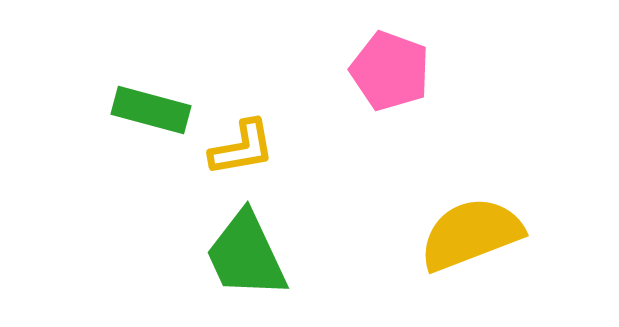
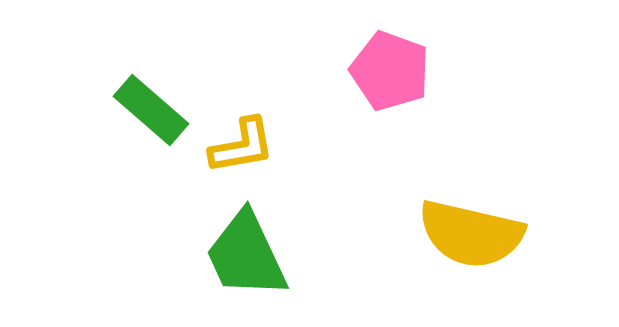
green rectangle: rotated 26 degrees clockwise
yellow L-shape: moved 2 px up
yellow semicircle: rotated 146 degrees counterclockwise
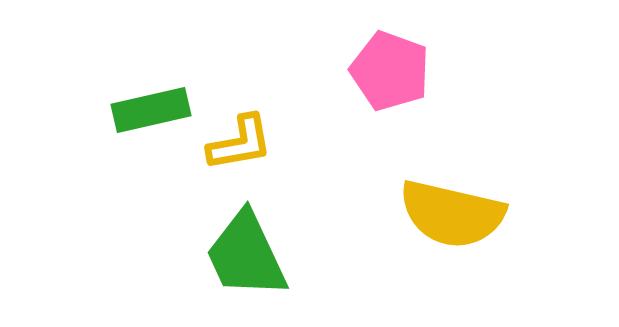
green rectangle: rotated 54 degrees counterclockwise
yellow L-shape: moved 2 px left, 3 px up
yellow semicircle: moved 19 px left, 20 px up
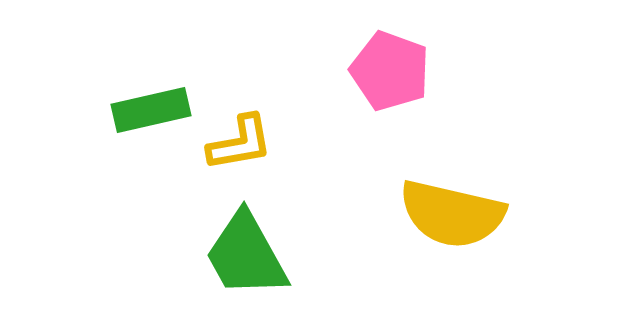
green trapezoid: rotated 4 degrees counterclockwise
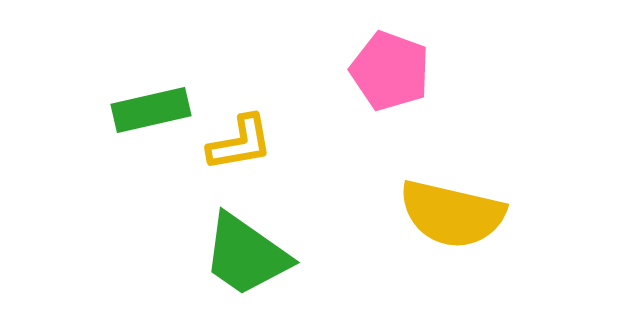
green trapezoid: rotated 26 degrees counterclockwise
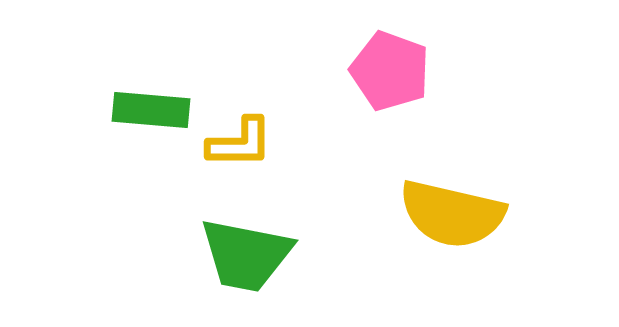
green rectangle: rotated 18 degrees clockwise
yellow L-shape: rotated 10 degrees clockwise
green trapezoid: rotated 24 degrees counterclockwise
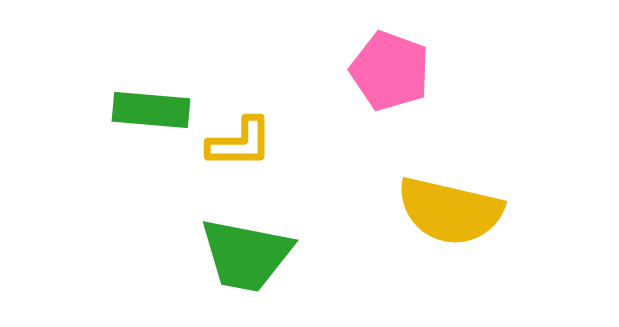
yellow semicircle: moved 2 px left, 3 px up
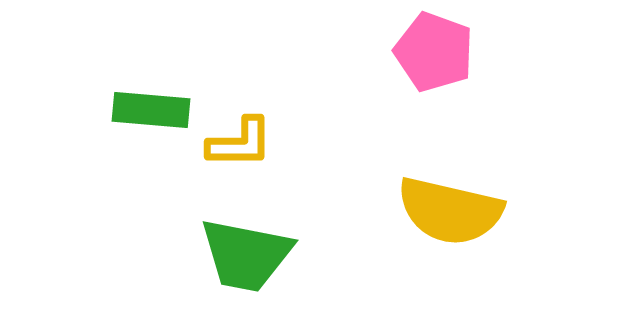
pink pentagon: moved 44 px right, 19 px up
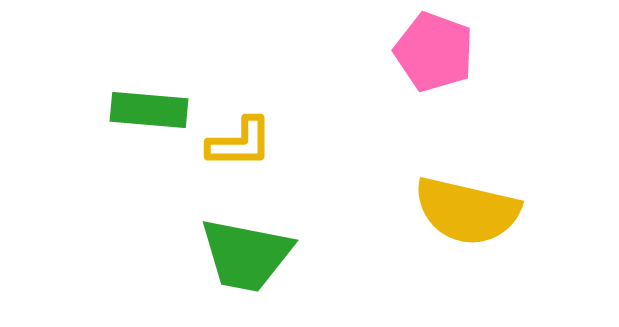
green rectangle: moved 2 px left
yellow semicircle: moved 17 px right
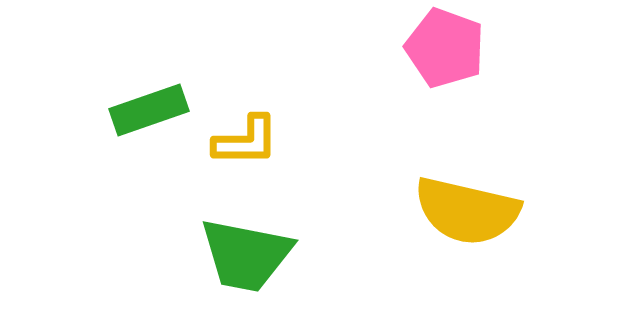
pink pentagon: moved 11 px right, 4 px up
green rectangle: rotated 24 degrees counterclockwise
yellow L-shape: moved 6 px right, 2 px up
